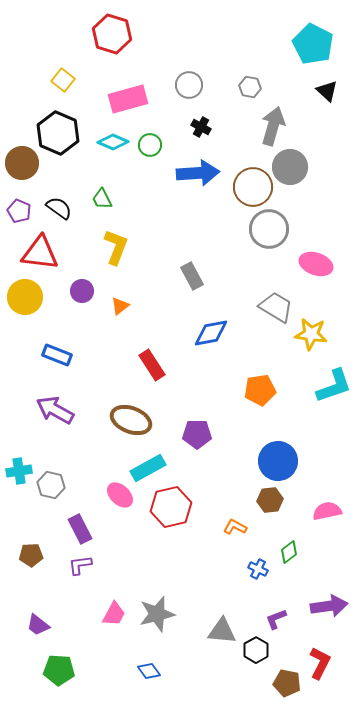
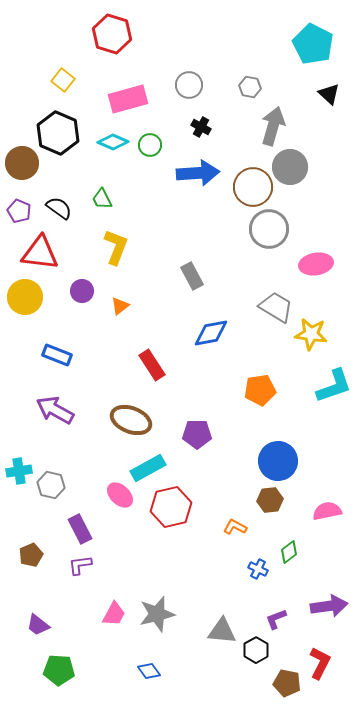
black triangle at (327, 91): moved 2 px right, 3 px down
pink ellipse at (316, 264): rotated 28 degrees counterclockwise
brown pentagon at (31, 555): rotated 20 degrees counterclockwise
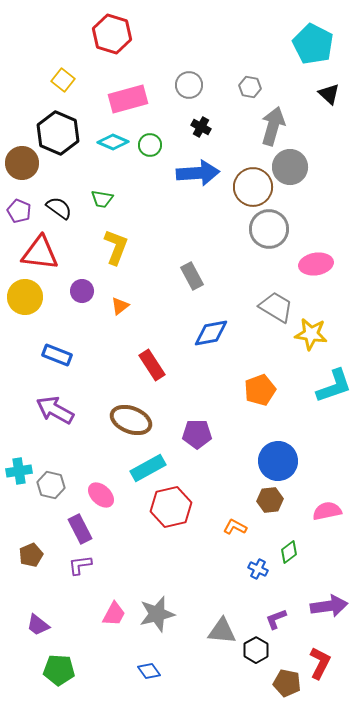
green trapezoid at (102, 199): rotated 55 degrees counterclockwise
orange pentagon at (260, 390): rotated 12 degrees counterclockwise
pink ellipse at (120, 495): moved 19 px left
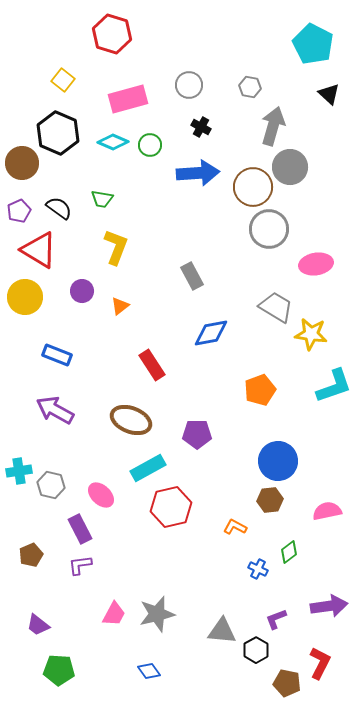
purple pentagon at (19, 211): rotated 25 degrees clockwise
red triangle at (40, 253): moved 1 px left, 3 px up; rotated 24 degrees clockwise
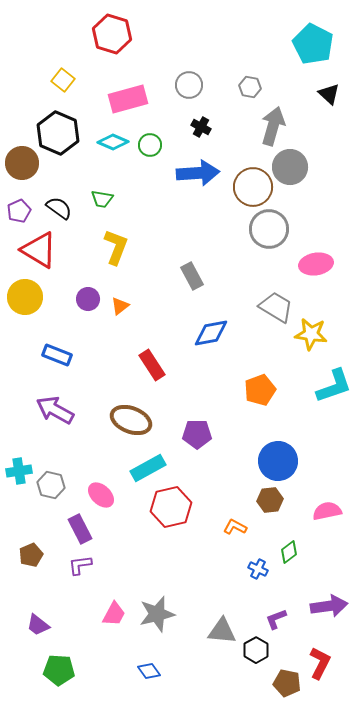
purple circle at (82, 291): moved 6 px right, 8 px down
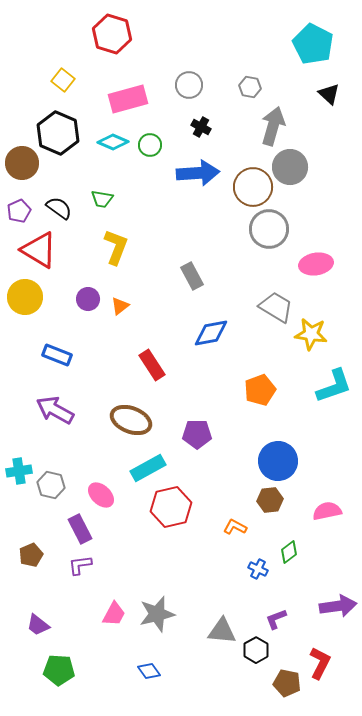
purple arrow at (329, 606): moved 9 px right
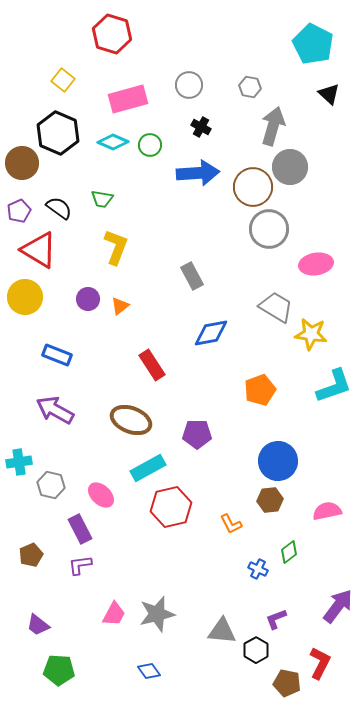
cyan cross at (19, 471): moved 9 px up
orange L-shape at (235, 527): moved 4 px left, 3 px up; rotated 145 degrees counterclockwise
purple arrow at (338, 606): rotated 45 degrees counterclockwise
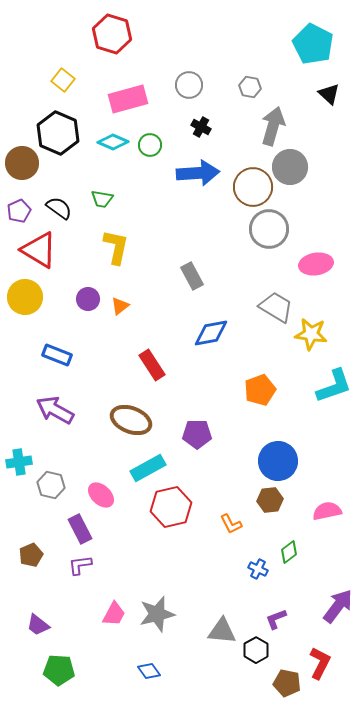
yellow L-shape at (116, 247): rotated 9 degrees counterclockwise
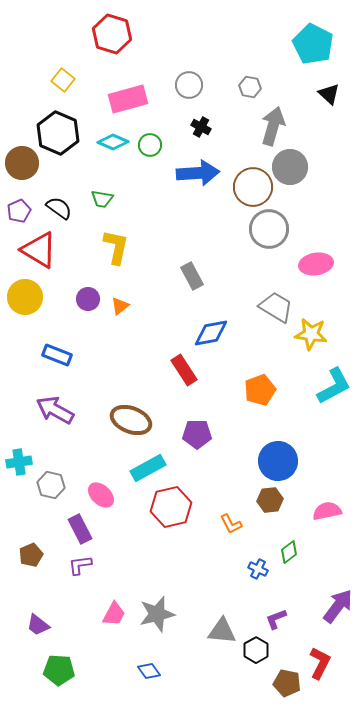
red rectangle at (152, 365): moved 32 px right, 5 px down
cyan L-shape at (334, 386): rotated 9 degrees counterclockwise
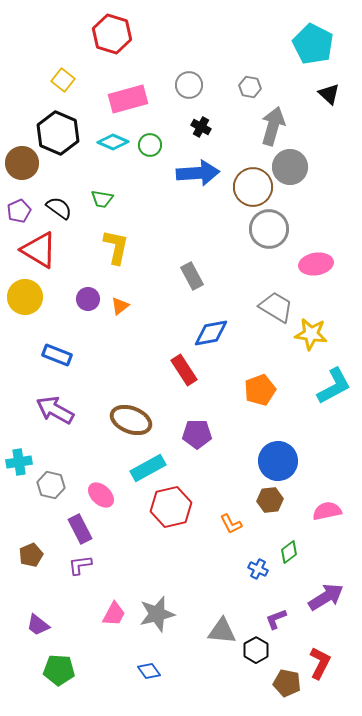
purple arrow at (338, 606): moved 12 px left, 9 px up; rotated 21 degrees clockwise
